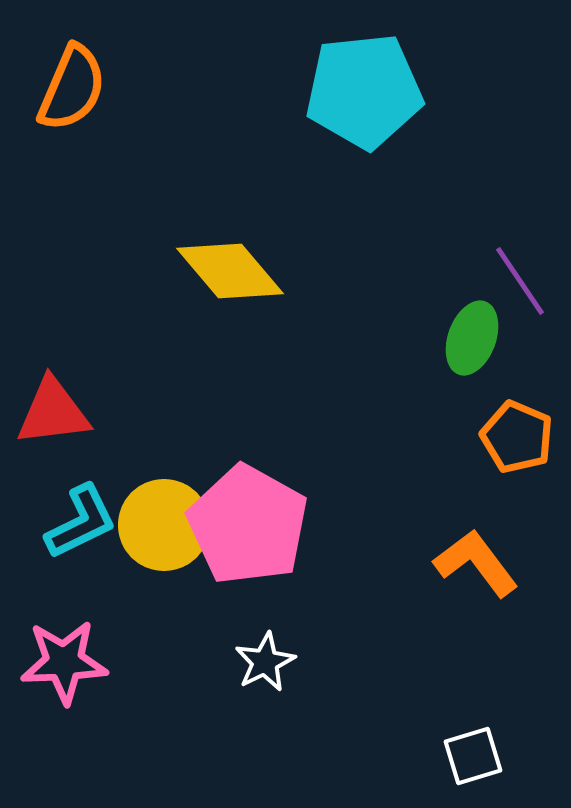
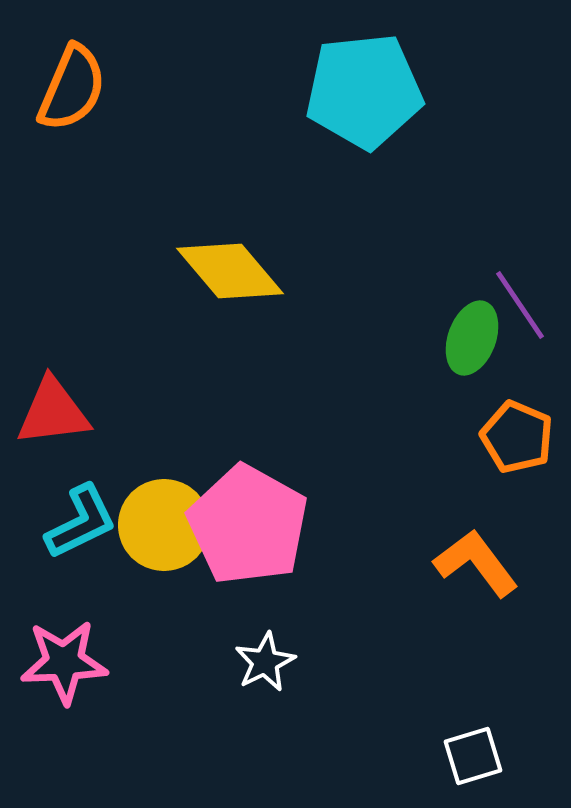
purple line: moved 24 px down
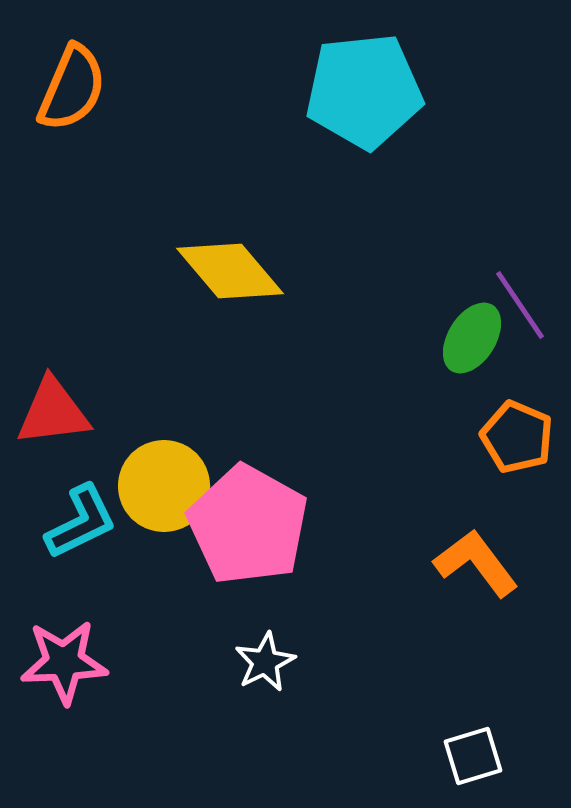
green ellipse: rotated 12 degrees clockwise
yellow circle: moved 39 px up
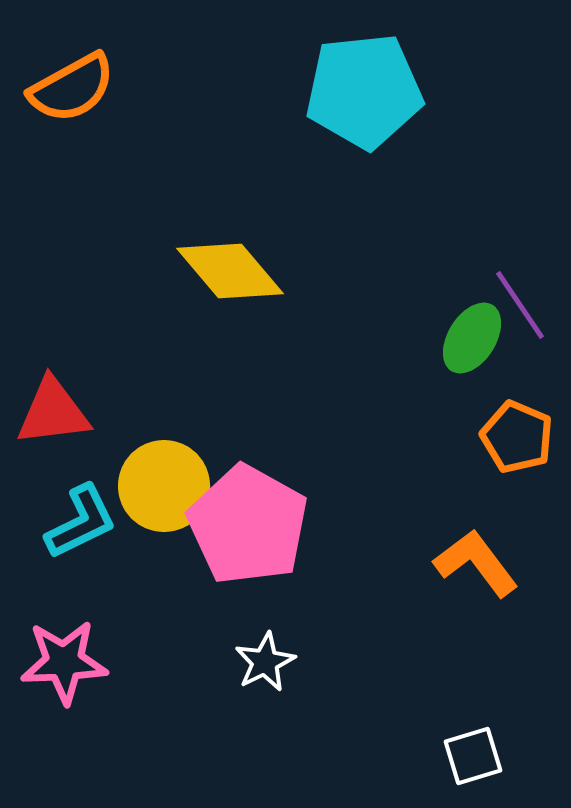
orange semicircle: rotated 38 degrees clockwise
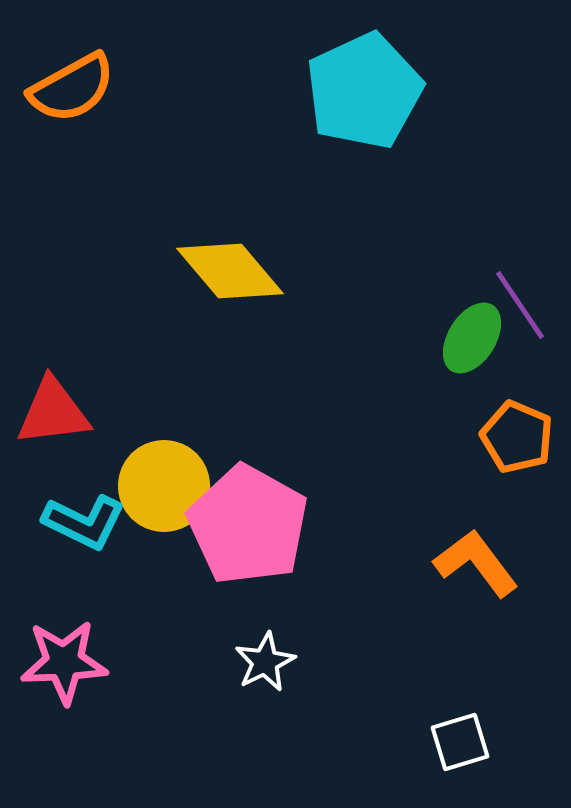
cyan pentagon: rotated 19 degrees counterclockwise
cyan L-shape: moved 3 px right; rotated 52 degrees clockwise
white square: moved 13 px left, 14 px up
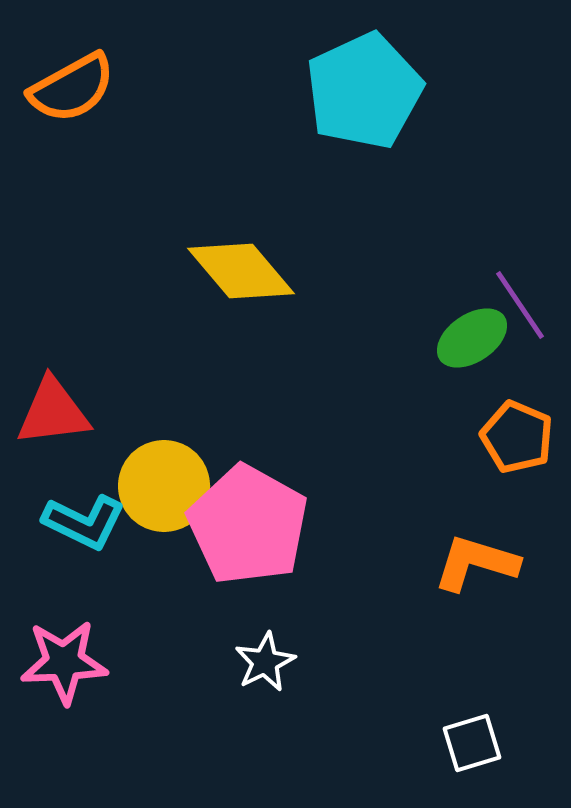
yellow diamond: moved 11 px right
green ellipse: rotated 24 degrees clockwise
orange L-shape: rotated 36 degrees counterclockwise
white square: moved 12 px right, 1 px down
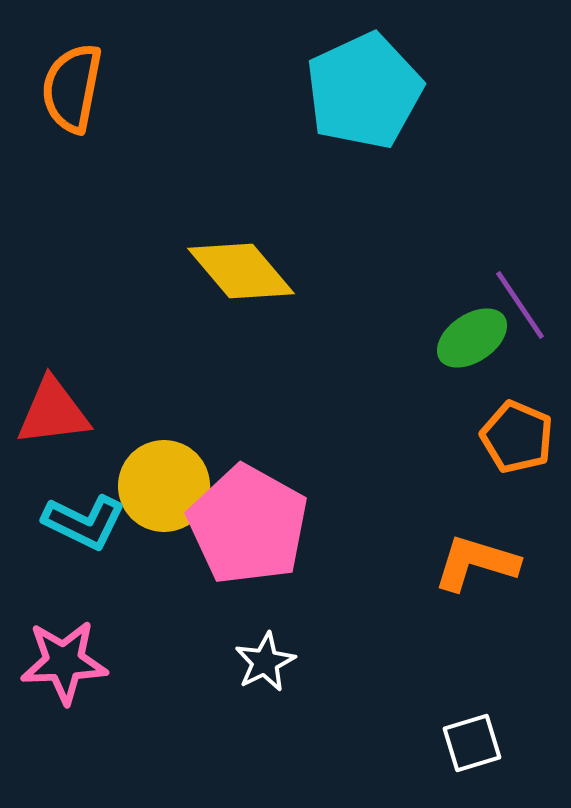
orange semicircle: rotated 130 degrees clockwise
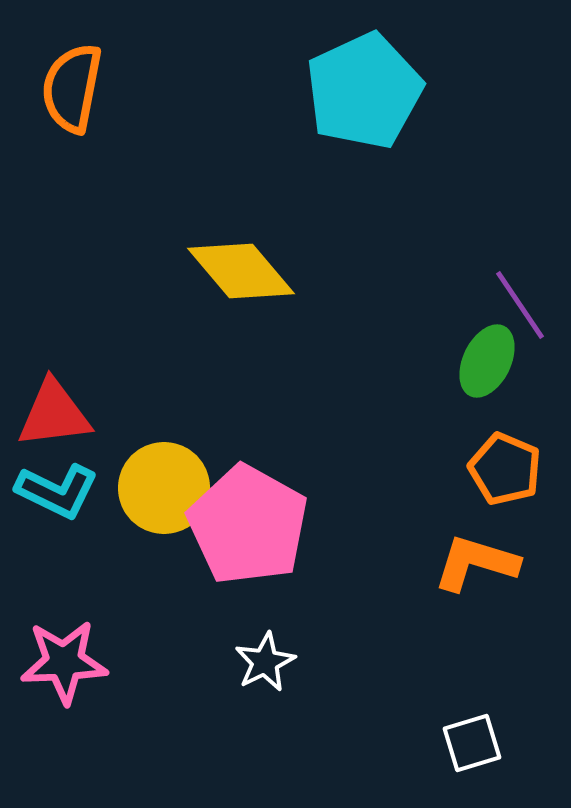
green ellipse: moved 15 px right, 23 px down; rotated 30 degrees counterclockwise
red triangle: moved 1 px right, 2 px down
orange pentagon: moved 12 px left, 32 px down
yellow circle: moved 2 px down
cyan L-shape: moved 27 px left, 31 px up
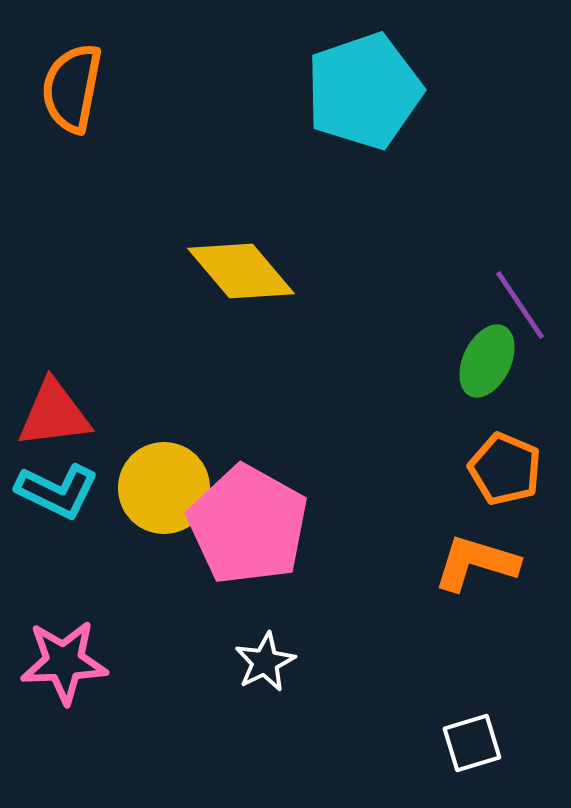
cyan pentagon: rotated 6 degrees clockwise
